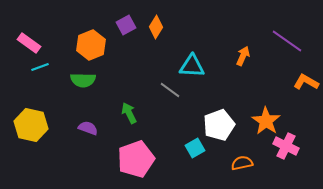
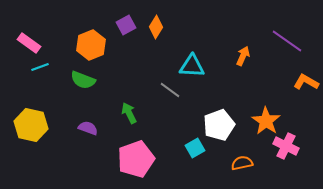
green semicircle: rotated 20 degrees clockwise
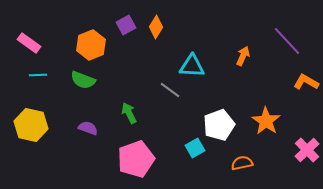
purple line: rotated 12 degrees clockwise
cyan line: moved 2 px left, 8 px down; rotated 18 degrees clockwise
pink cross: moved 21 px right, 4 px down; rotated 20 degrees clockwise
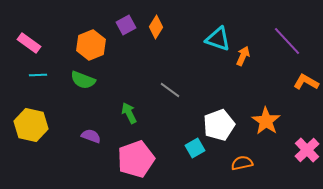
cyan triangle: moved 26 px right, 27 px up; rotated 16 degrees clockwise
purple semicircle: moved 3 px right, 8 px down
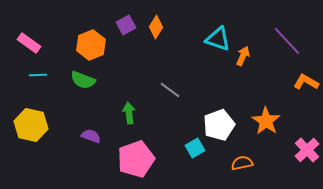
green arrow: rotated 20 degrees clockwise
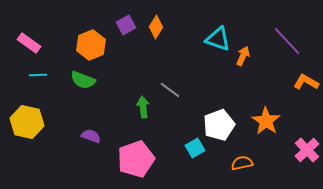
green arrow: moved 14 px right, 6 px up
yellow hexagon: moved 4 px left, 3 px up
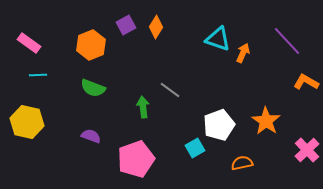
orange arrow: moved 3 px up
green semicircle: moved 10 px right, 8 px down
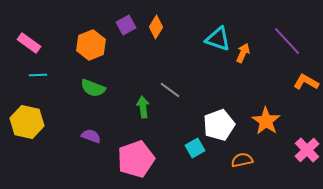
orange semicircle: moved 3 px up
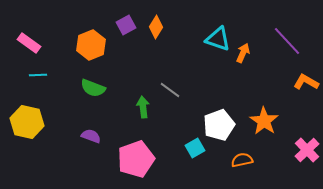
orange star: moved 2 px left
